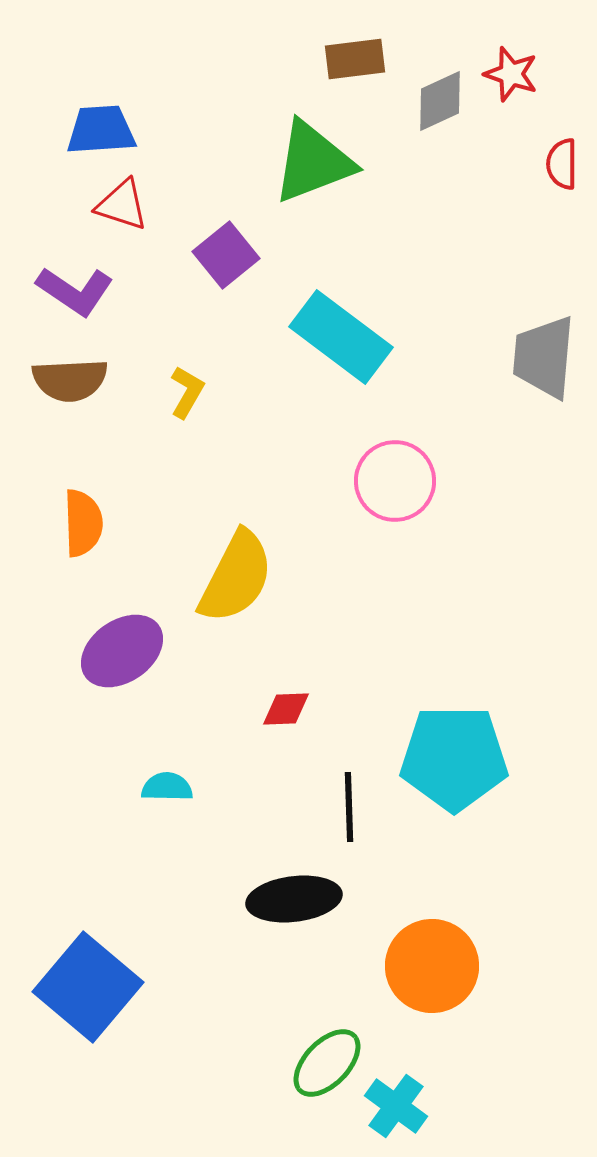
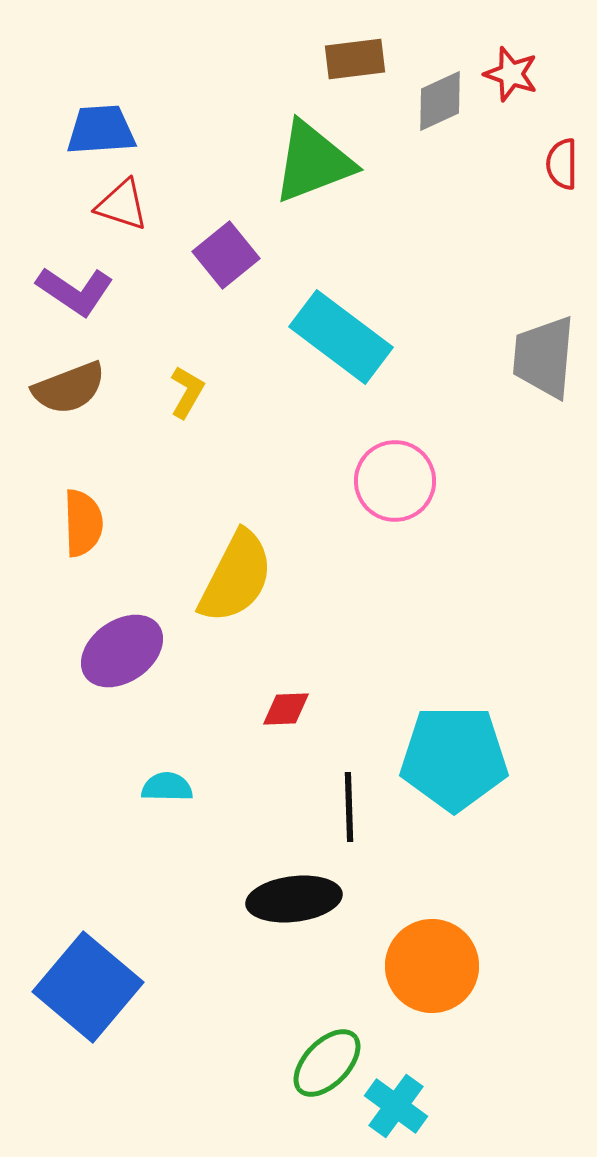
brown semicircle: moved 1 px left, 8 px down; rotated 18 degrees counterclockwise
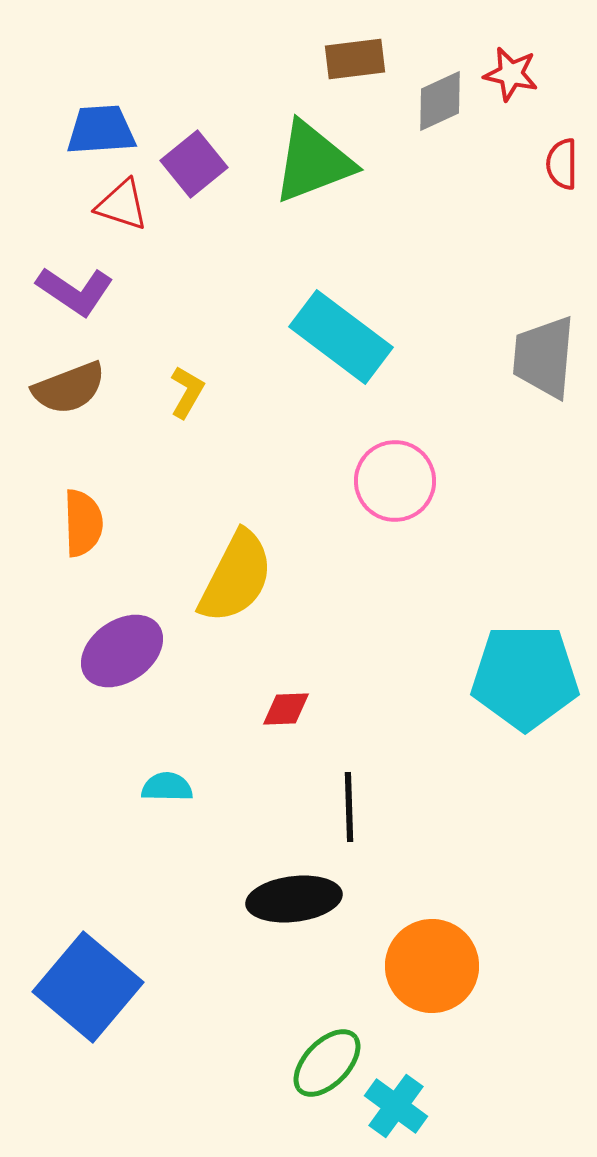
red star: rotated 6 degrees counterclockwise
purple square: moved 32 px left, 91 px up
cyan pentagon: moved 71 px right, 81 px up
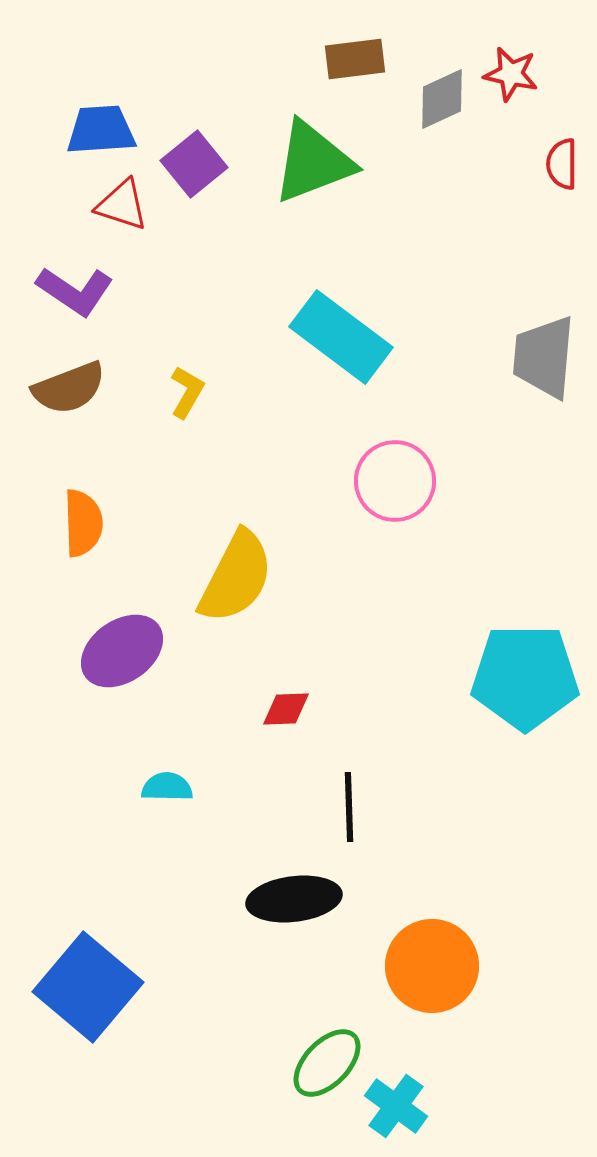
gray diamond: moved 2 px right, 2 px up
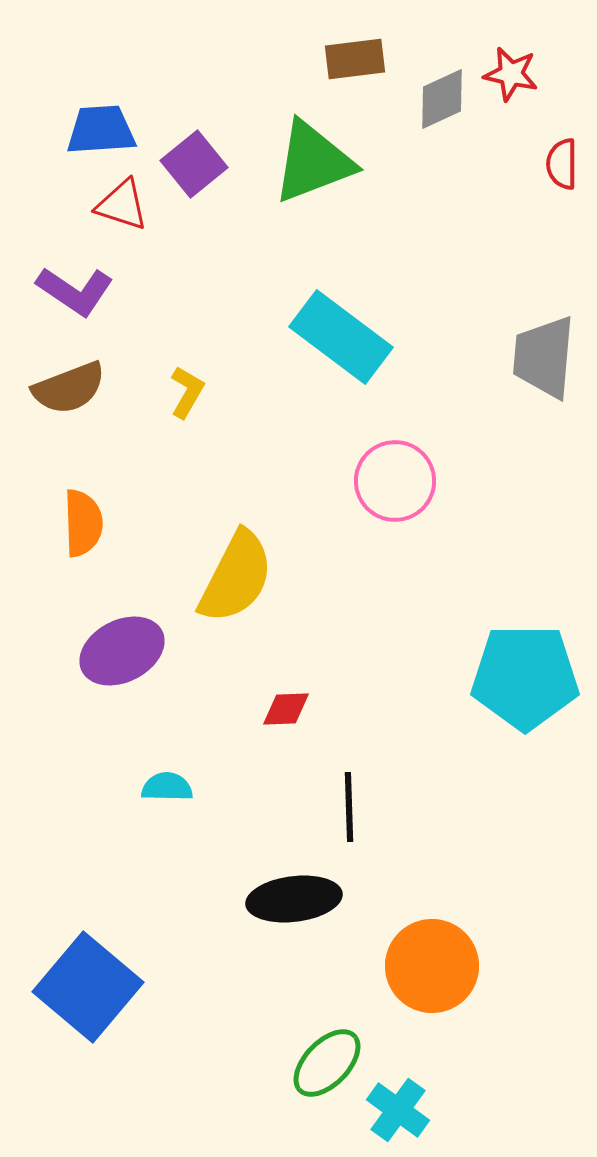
purple ellipse: rotated 8 degrees clockwise
cyan cross: moved 2 px right, 4 px down
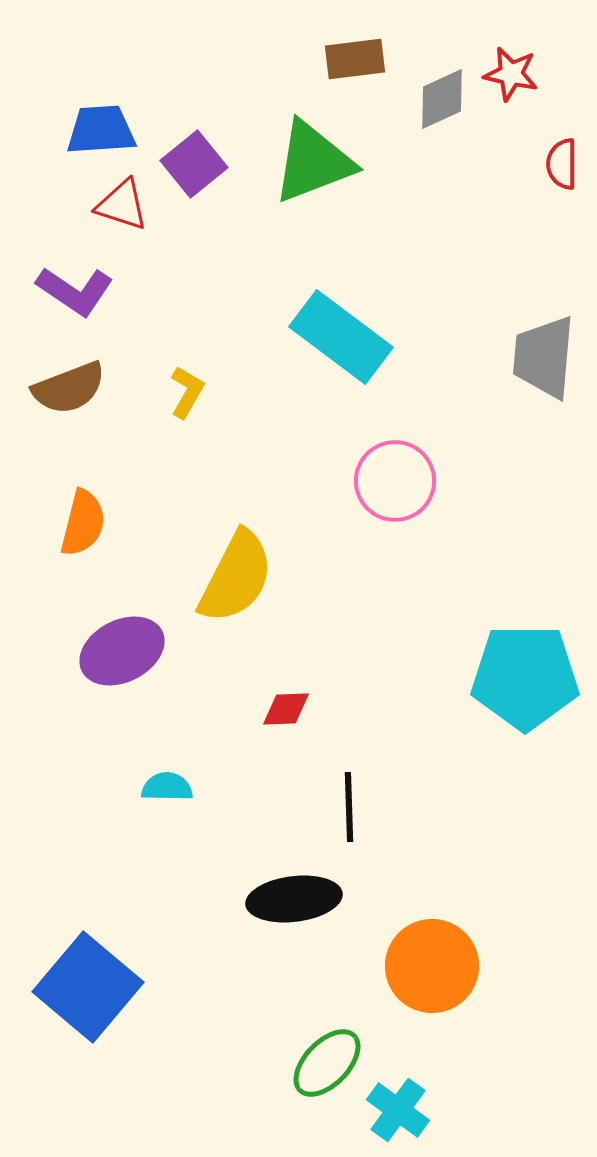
orange semicircle: rotated 16 degrees clockwise
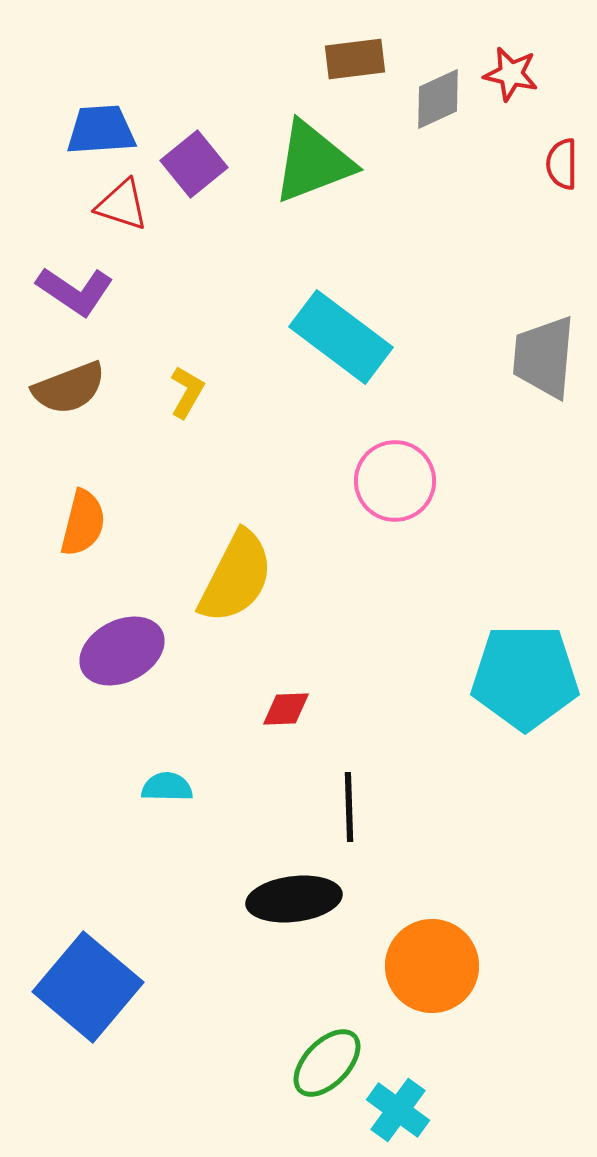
gray diamond: moved 4 px left
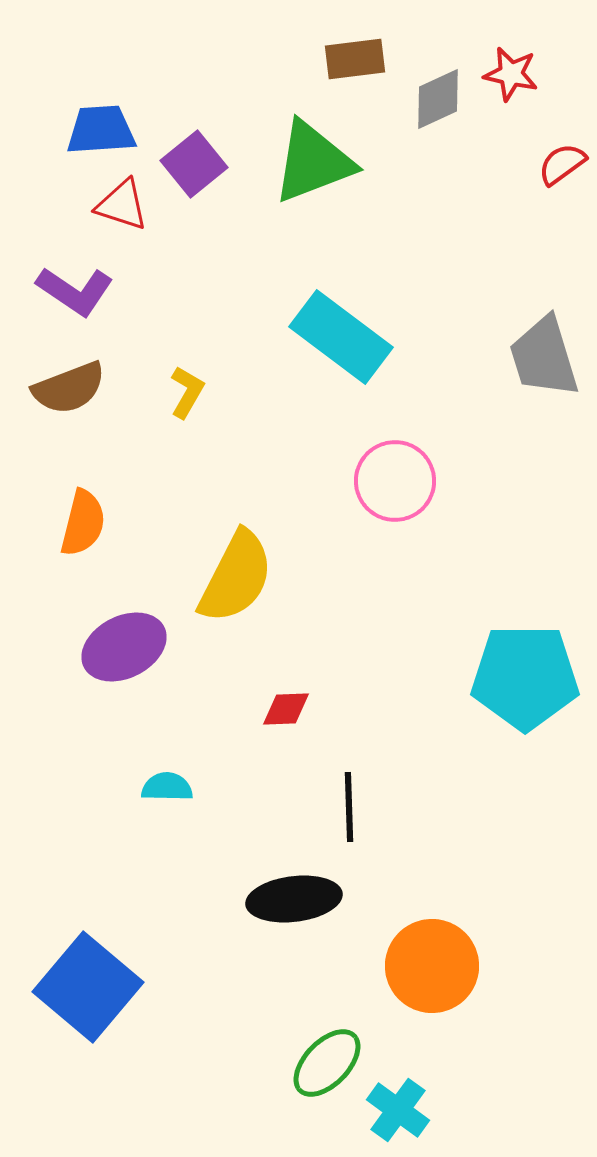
red semicircle: rotated 54 degrees clockwise
gray trapezoid: rotated 22 degrees counterclockwise
purple ellipse: moved 2 px right, 4 px up
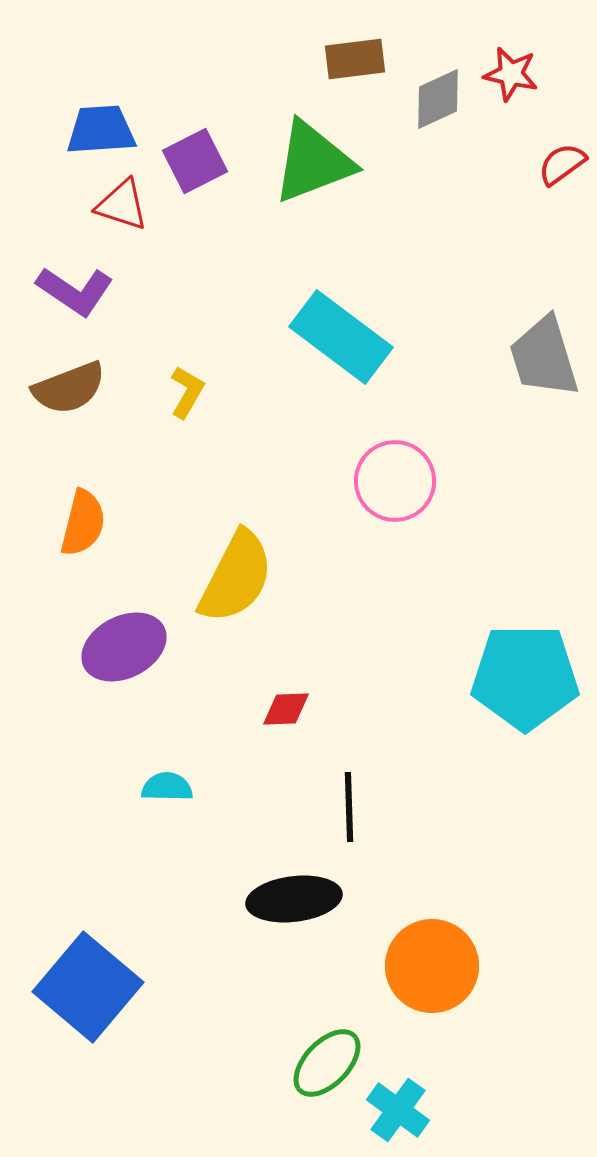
purple square: moved 1 px right, 3 px up; rotated 12 degrees clockwise
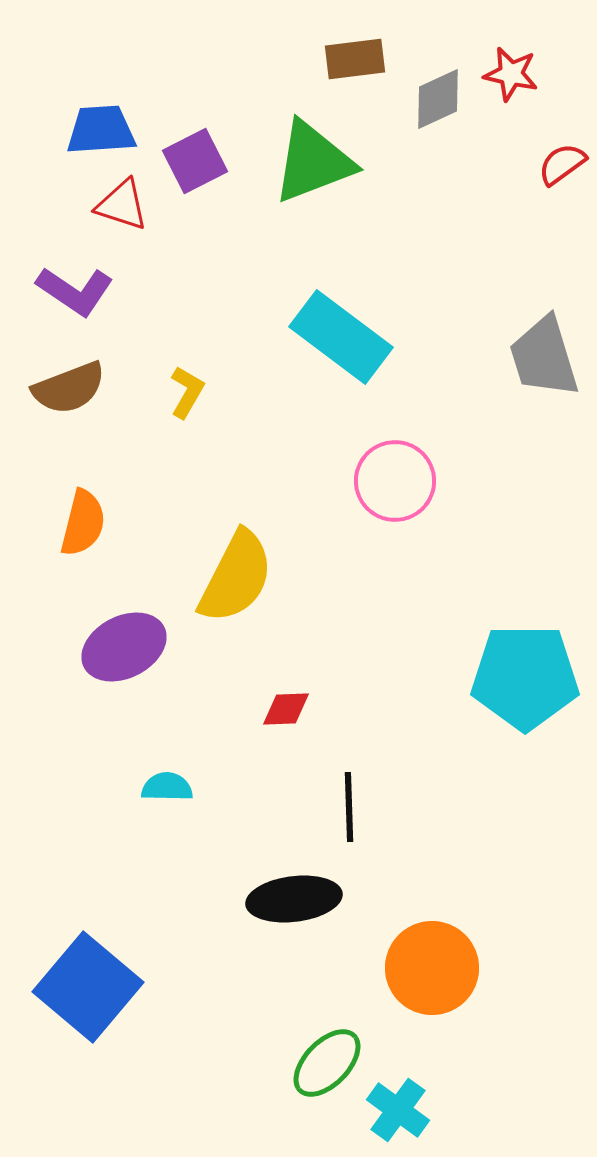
orange circle: moved 2 px down
